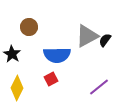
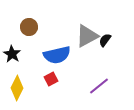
blue semicircle: rotated 12 degrees counterclockwise
purple line: moved 1 px up
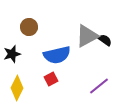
black semicircle: rotated 88 degrees clockwise
black star: rotated 24 degrees clockwise
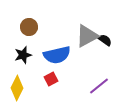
black star: moved 11 px right, 1 px down
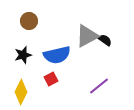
brown circle: moved 6 px up
yellow diamond: moved 4 px right, 4 px down
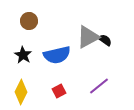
gray triangle: moved 1 px right, 1 px down
black star: rotated 24 degrees counterclockwise
red square: moved 8 px right, 12 px down
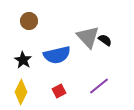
gray triangle: rotated 45 degrees counterclockwise
black star: moved 5 px down
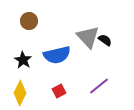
yellow diamond: moved 1 px left, 1 px down
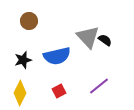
blue semicircle: moved 1 px down
black star: rotated 24 degrees clockwise
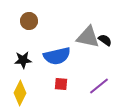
gray triangle: rotated 35 degrees counterclockwise
black star: rotated 12 degrees clockwise
red square: moved 2 px right, 7 px up; rotated 32 degrees clockwise
